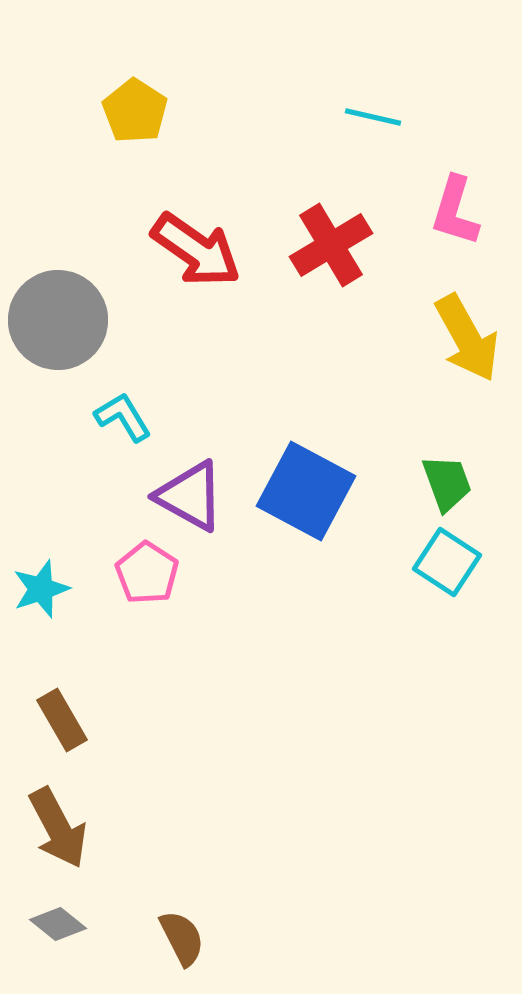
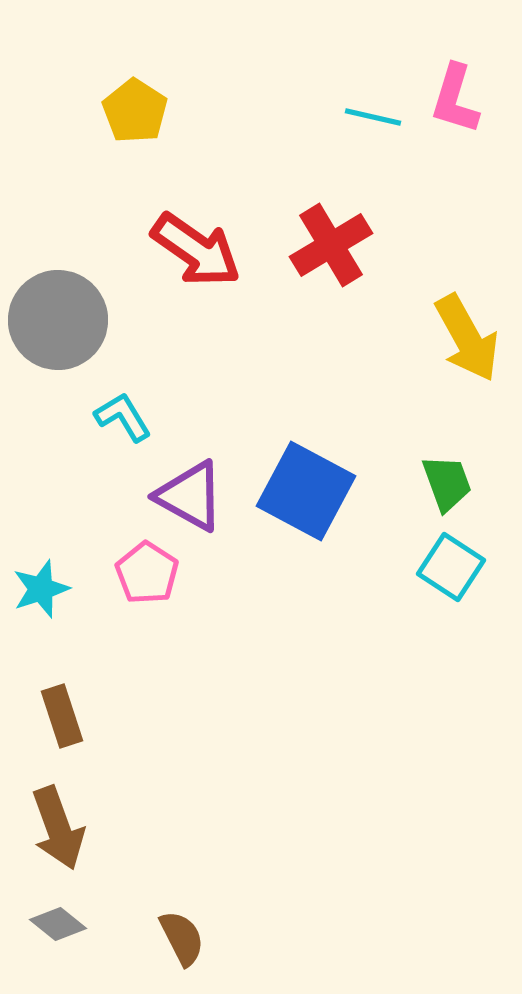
pink L-shape: moved 112 px up
cyan square: moved 4 px right, 5 px down
brown rectangle: moved 4 px up; rotated 12 degrees clockwise
brown arrow: rotated 8 degrees clockwise
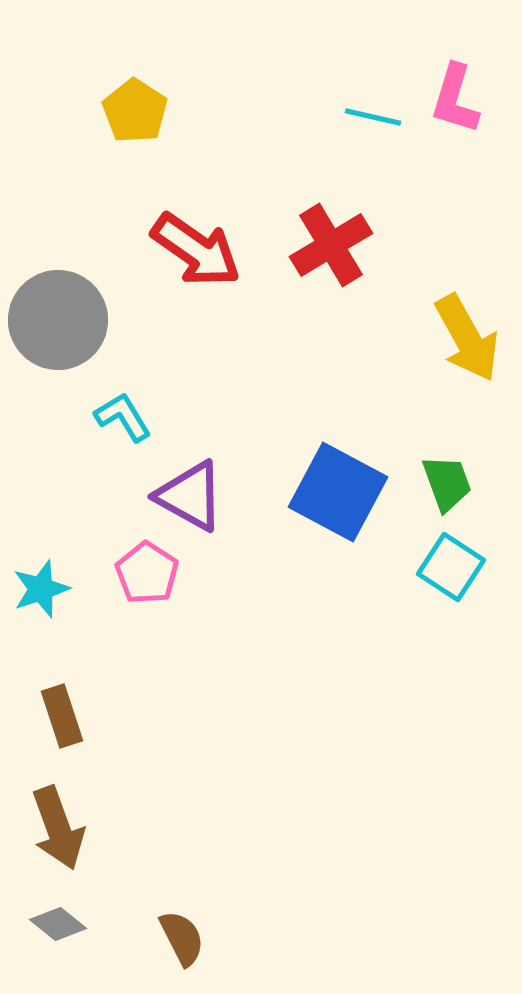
blue square: moved 32 px right, 1 px down
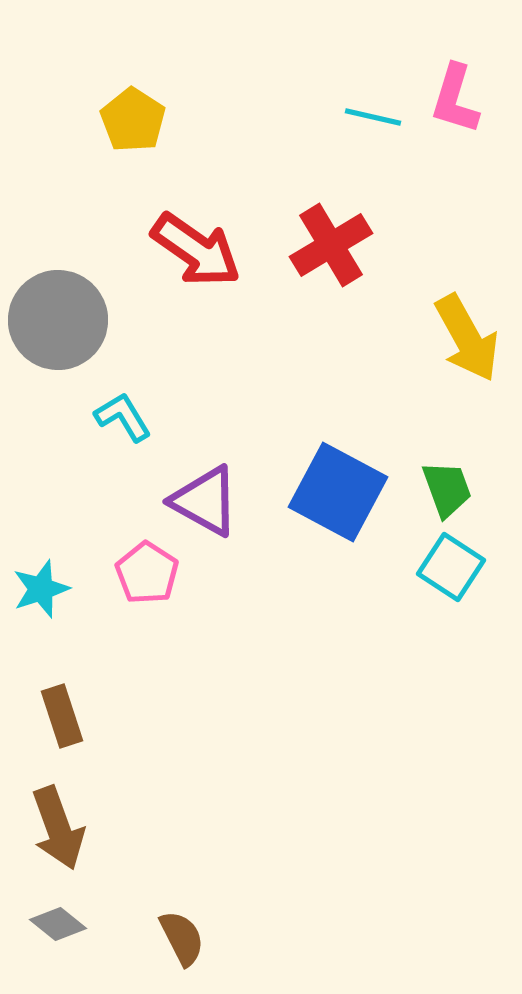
yellow pentagon: moved 2 px left, 9 px down
green trapezoid: moved 6 px down
purple triangle: moved 15 px right, 5 px down
